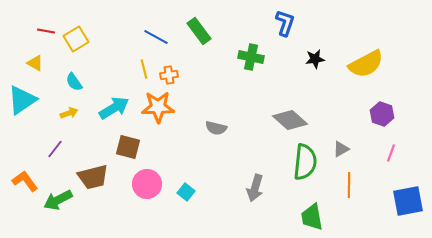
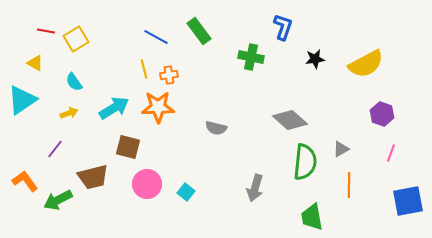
blue L-shape: moved 2 px left, 4 px down
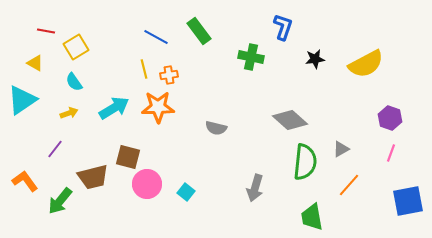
yellow square: moved 8 px down
purple hexagon: moved 8 px right, 4 px down
brown square: moved 10 px down
orange line: rotated 40 degrees clockwise
green arrow: moved 2 px right, 1 px down; rotated 24 degrees counterclockwise
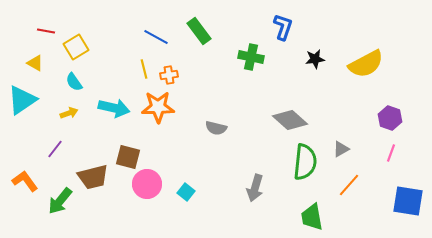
cyan arrow: rotated 44 degrees clockwise
blue square: rotated 20 degrees clockwise
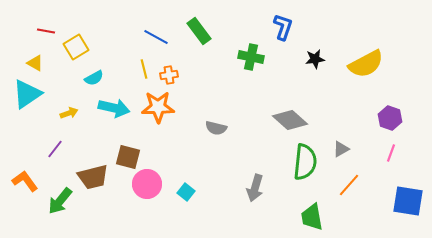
cyan semicircle: moved 20 px right, 4 px up; rotated 84 degrees counterclockwise
cyan triangle: moved 5 px right, 6 px up
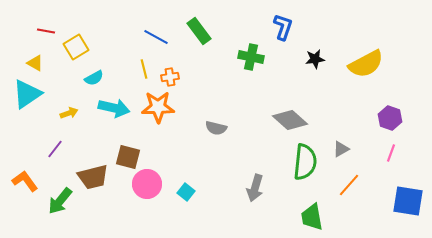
orange cross: moved 1 px right, 2 px down
